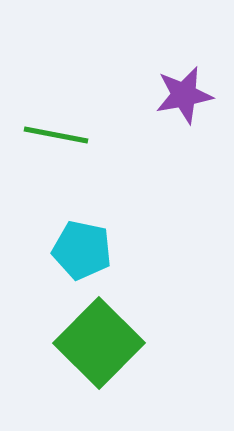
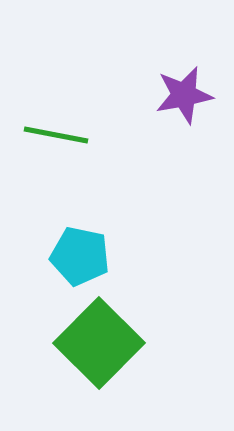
cyan pentagon: moved 2 px left, 6 px down
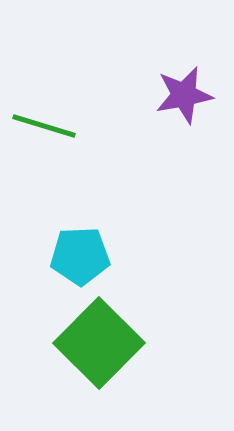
green line: moved 12 px left, 9 px up; rotated 6 degrees clockwise
cyan pentagon: rotated 14 degrees counterclockwise
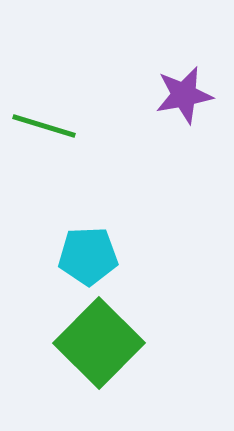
cyan pentagon: moved 8 px right
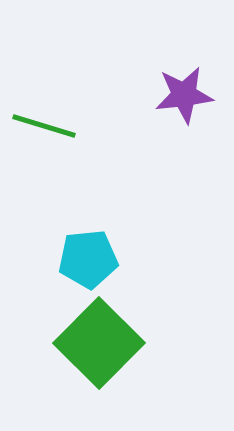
purple star: rotated 4 degrees clockwise
cyan pentagon: moved 3 px down; rotated 4 degrees counterclockwise
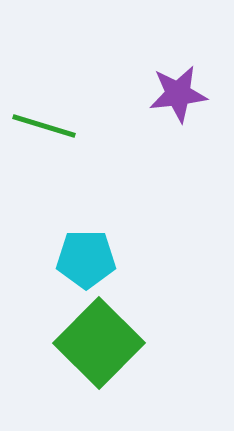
purple star: moved 6 px left, 1 px up
cyan pentagon: moved 2 px left; rotated 6 degrees clockwise
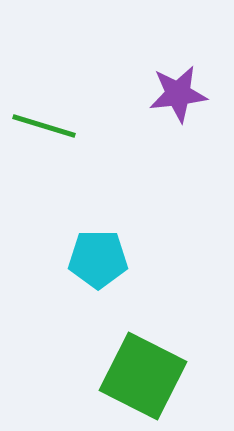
cyan pentagon: moved 12 px right
green square: moved 44 px right, 33 px down; rotated 18 degrees counterclockwise
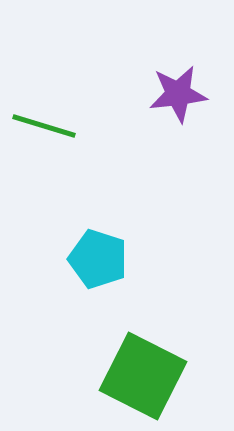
cyan pentagon: rotated 18 degrees clockwise
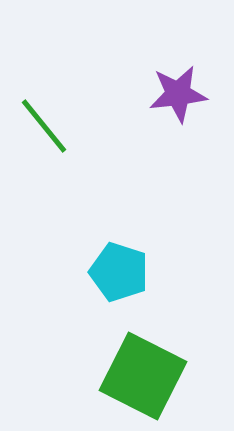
green line: rotated 34 degrees clockwise
cyan pentagon: moved 21 px right, 13 px down
